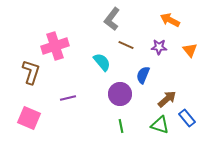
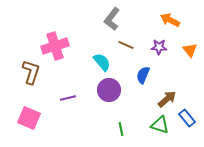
purple circle: moved 11 px left, 4 px up
green line: moved 3 px down
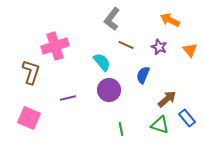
purple star: rotated 21 degrees clockwise
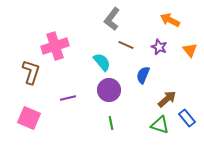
green line: moved 10 px left, 6 px up
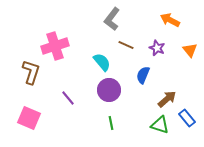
purple star: moved 2 px left, 1 px down
purple line: rotated 63 degrees clockwise
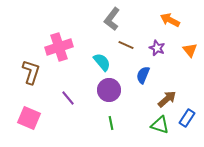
pink cross: moved 4 px right, 1 px down
blue rectangle: rotated 72 degrees clockwise
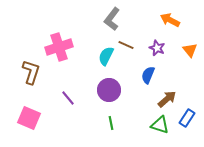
cyan semicircle: moved 4 px right, 6 px up; rotated 114 degrees counterclockwise
blue semicircle: moved 5 px right
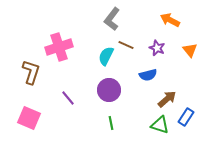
blue semicircle: rotated 126 degrees counterclockwise
blue rectangle: moved 1 px left, 1 px up
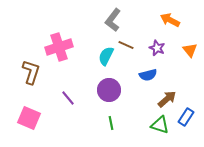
gray L-shape: moved 1 px right, 1 px down
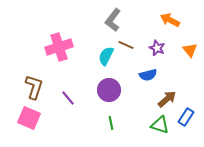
brown L-shape: moved 3 px right, 15 px down
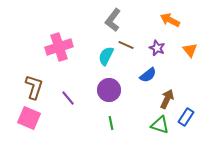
blue semicircle: rotated 24 degrees counterclockwise
brown arrow: rotated 24 degrees counterclockwise
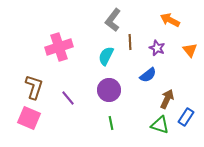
brown line: moved 4 px right, 3 px up; rotated 63 degrees clockwise
